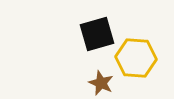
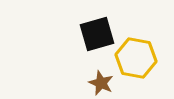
yellow hexagon: rotated 6 degrees clockwise
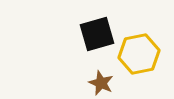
yellow hexagon: moved 3 px right, 4 px up; rotated 21 degrees counterclockwise
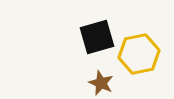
black square: moved 3 px down
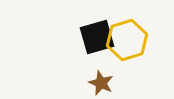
yellow hexagon: moved 12 px left, 14 px up; rotated 6 degrees counterclockwise
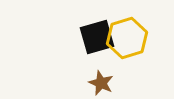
yellow hexagon: moved 2 px up
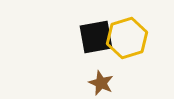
black square: moved 1 px left; rotated 6 degrees clockwise
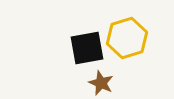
black square: moved 9 px left, 11 px down
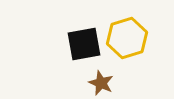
black square: moved 3 px left, 4 px up
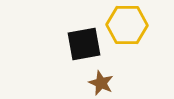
yellow hexagon: moved 13 px up; rotated 18 degrees clockwise
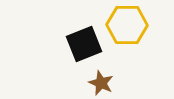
black square: rotated 12 degrees counterclockwise
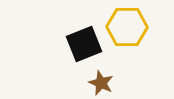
yellow hexagon: moved 2 px down
